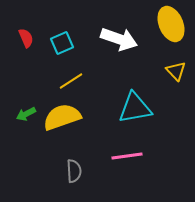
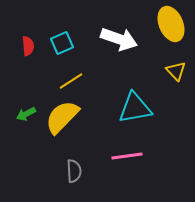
red semicircle: moved 2 px right, 8 px down; rotated 18 degrees clockwise
yellow semicircle: rotated 27 degrees counterclockwise
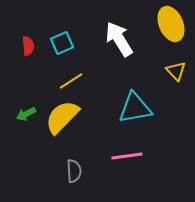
white arrow: rotated 141 degrees counterclockwise
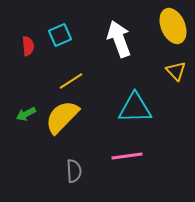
yellow ellipse: moved 2 px right, 2 px down
white arrow: rotated 12 degrees clockwise
cyan square: moved 2 px left, 8 px up
cyan triangle: rotated 9 degrees clockwise
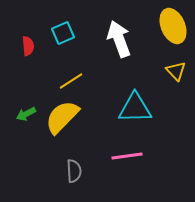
cyan square: moved 3 px right, 2 px up
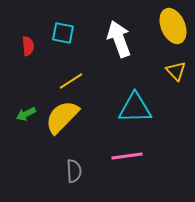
cyan square: rotated 35 degrees clockwise
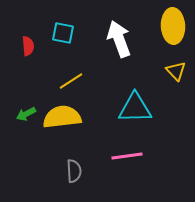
yellow ellipse: rotated 20 degrees clockwise
yellow semicircle: rotated 39 degrees clockwise
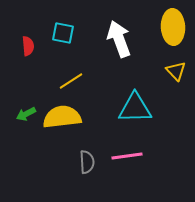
yellow ellipse: moved 1 px down
gray semicircle: moved 13 px right, 9 px up
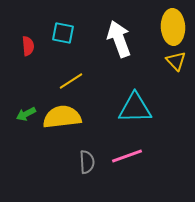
yellow triangle: moved 10 px up
pink line: rotated 12 degrees counterclockwise
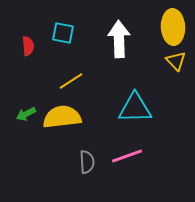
white arrow: rotated 18 degrees clockwise
